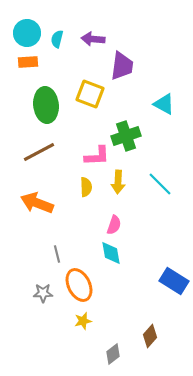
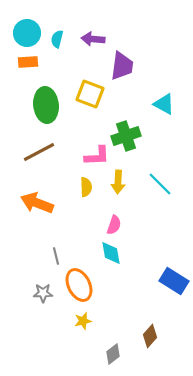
gray line: moved 1 px left, 2 px down
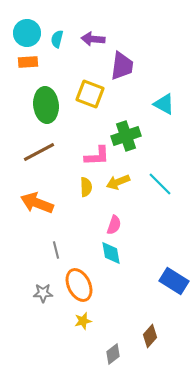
yellow arrow: rotated 65 degrees clockwise
gray line: moved 6 px up
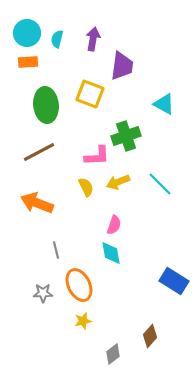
purple arrow: rotated 95 degrees clockwise
yellow semicircle: rotated 24 degrees counterclockwise
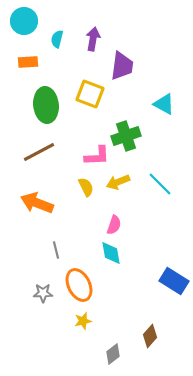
cyan circle: moved 3 px left, 12 px up
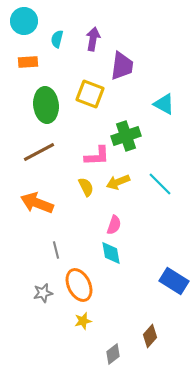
gray star: rotated 12 degrees counterclockwise
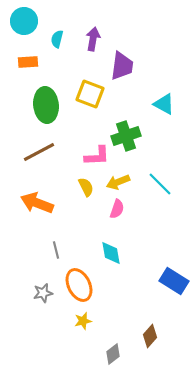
pink semicircle: moved 3 px right, 16 px up
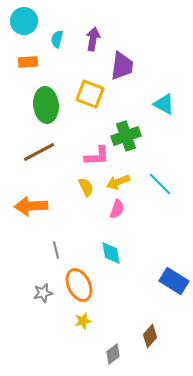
orange arrow: moved 6 px left, 3 px down; rotated 24 degrees counterclockwise
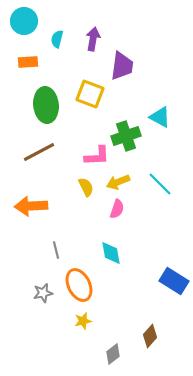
cyan triangle: moved 4 px left, 13 px down
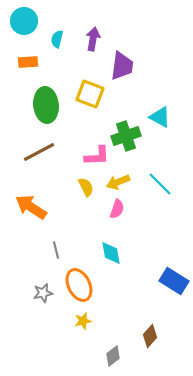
orange arrow: moved 1 px down; rotated 36 degrees clockwise
gray diamond: moved 2 px down
